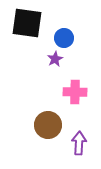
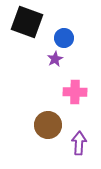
black square: moved 1 px up; rotated 12 degrees clockwise
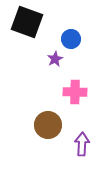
blue circle: moved 7 px right, 1 px down
purple arrow: moved 3 px right, 1 px down
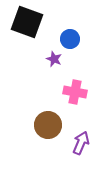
blue circle: moved 1 px left
purple star: moved 1 px left; rotated 21 degrees counterclockwise
pink cross: rotated 10 degrees clockwise
purple arrow: moved 1 px left, 1 px up; rotated 20 degrees clockwise
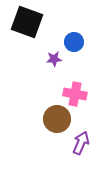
blue circle: moved 4 px right, 3 px down
purple star: rotated 28 degrees counterclockwise
pink cross: moved 2 px down
brown circle: moved 9 px right, 6 px up
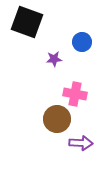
blue circle: moved 8 px right
purple arrow: rotated 70 degrees clockwise
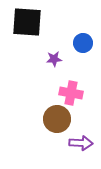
black square: rotated 16 degrees counterclockwise
blue circle: moved 1 px right, 1 px down
pink cross: moved 4 px left, 1 px up
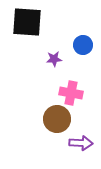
blue circle: moved 2 px down
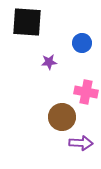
blue circle: moved 1 px left, 2 px up
purple star: moved 5 px left, 3 px down
pink cross: moved 15 px right, 1 px up
brown circle: moved 5 px right, 2 px up
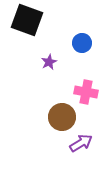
black square: moved 2 px up; rotated 16 degrees clockwise
purple star: rotated 21 degrees counterclockwise
purple arrow: rotated 35 degrees counterclockwise
